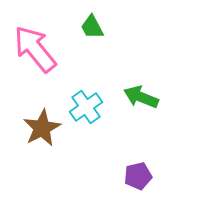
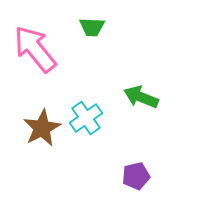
green trapezoid: rotated 60 degrees counterclockwise
cyan cross: moved 11 px down
purple pentagon: moved 2 px left
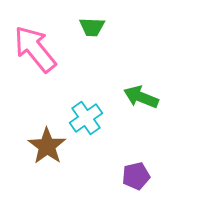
brown star: moved 5 px right, 18 px down; rotated 9 degrees counterclockwise
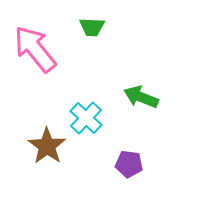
cyan cross: rotated 12 degrees counterclockwise
purple pentagon: moved 7 px left, 12 px up; rotated 20 degrees clockwise
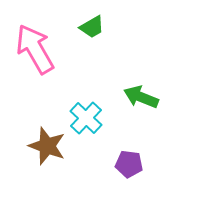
green trapezoid: rotated 32 degrees counterclockwise
pink arrow: rotated 9 degrees clockwise
brown star: rotated 15 degrees counterclockwise
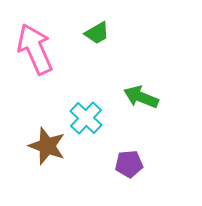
green trapezoid: moved 5 px right, 6 px down
pink arrow: rotated 6 degrees clockwise
purple pentagon: rotated 12 degrees counterclockwise
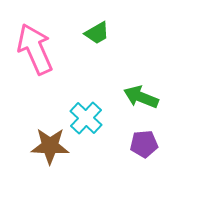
brown star: moved 3 px right; rotated 18 degrees counterclockwise
purple pentagon: moved 15 px right, 20 px up
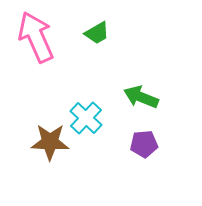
pink arrow: moved 1 px right, 12 px up
brown star: moved 4 px up
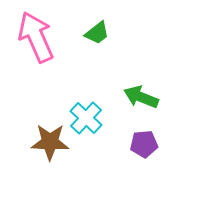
green trapezoid: rotated 8 degrees counterclockwise
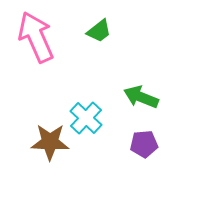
green trapezoid: moved 2 px right, 2 px up
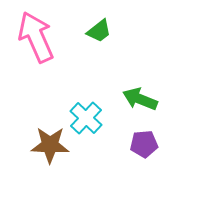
green arrow: moved 1 px left, 2 px down
brown star: moved 3 px down
